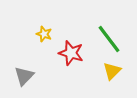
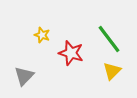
yellow star: moved 2 px left, 1 px down
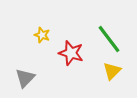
gray triangle: moved 1 px right, 2 px down
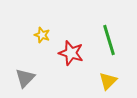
green line: moved 1 px down; rotated 20 degrees clockwise
yellow triangle: moved 4 px left, 10 px down
